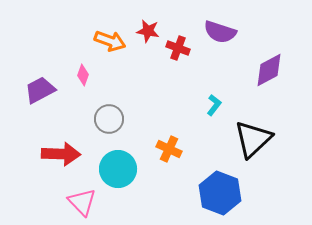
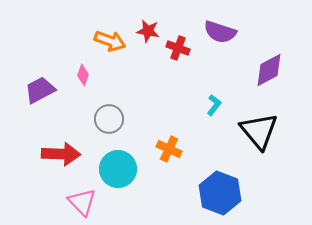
black triangle: moved 6 px right, 8 px up; rotated 27 degrees counterclockwise
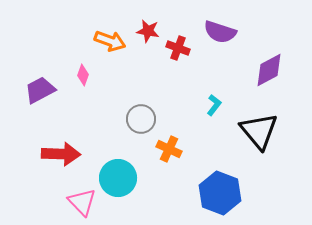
gray circle: moved 32 px right
cyan circle: moved 9 px down
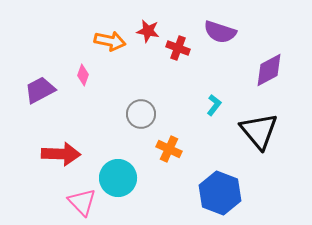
orange arrow: rotated 8 degrees counterclockwise
gray circle: moved 5 px up
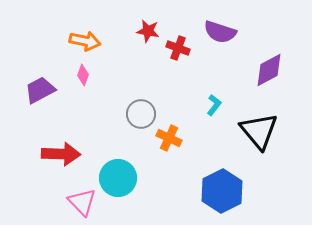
orange arrow: moved 25 px left
orange cross: moved 11 px up
blue hexagon: moved 2 px right, 2 px up; rotated 12 degrees clockwise
